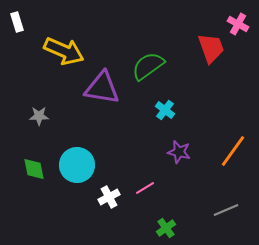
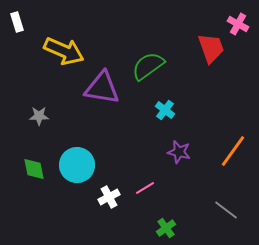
gray line: rotated 60 degrees clockwise
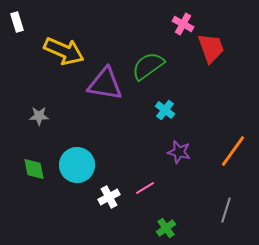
pink cross: moved 55 px left
purple triangle: moved 3 px right, 4 px up
gray line: rotated 70 degrees clockwise
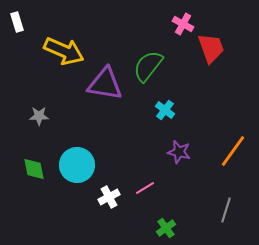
green semicircle: rotated 16 degrees counterclockwise
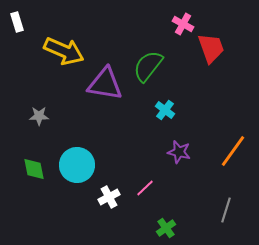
pink line: rotated 12 degrees counterclockwise
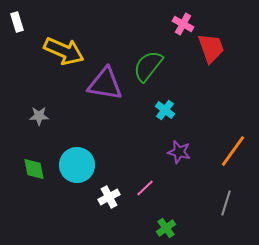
gray line: moved 7 px up
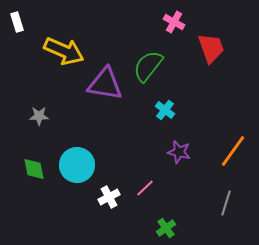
pink cross: moved 9 px left, 2 px up
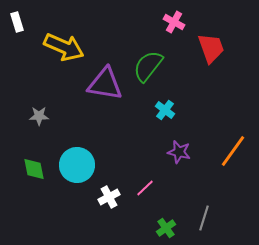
yellow arrow: moved 4 px up
gray line: moved 22 px left, 15 px down
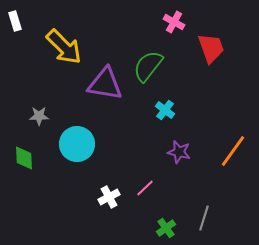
white rectangle: moved 2 px left, 1 px up
yellow arrow: rotated 21 degrees clockwise
cyan circle: moved 21 px up
green diamond: moved 10 px left, 11 px up; rotated 10 degrees clockwise
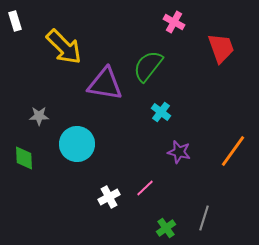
red trapezoid: moved 10 px right
cyan cross: moved 4 px left, 2 px down
